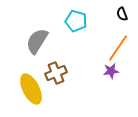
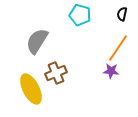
black semicircle: rotated 32 degrees clockwise
cyan pentagon: moved 4 px right, 6 px up
purple star: rotated 14 degrees clockwise
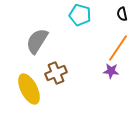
black semicircle: rotated 24 degrees counterclockwise
yellow ellipse: moved 2 px left
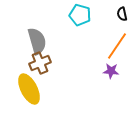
gray semicircle: rotated 132 degrees clockwise
orange line: moved 1 px left, 2 px up
brown cross: moved 16 px left, 10 px up
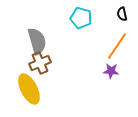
cyan pentagon: moved 1 px right, 3 px down
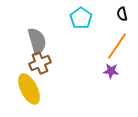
cyan pentagon: rotated 20 degrees clockwise
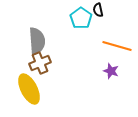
black semicircle: moved 24 px left, 4 px up
gray semicircle: rotated 12 degrees clockwise
orange line: rotated 72 degrees clockwise
purple star: rotated 14 degrees clockwise
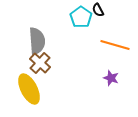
black semicircle: rotated 16 degrees counterclockwise
cyan pentagon: moved 1 px up
orange line: moved 2 px left, 1 px up
brown cross: rotated 25 degrees counterclockwise
purple star: moved 7 px down
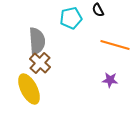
cyan pentagon: moved 10 px left, 1 px down; rotated 25 degrees clockwise
purple star: moved 1 px left, 2 px down; rotated 14 degrees counterclockwise
